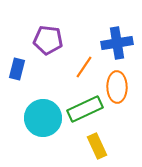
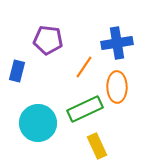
blue rectangle: moved 2 px down
cyan circle: moved 5 px left, 5 px down
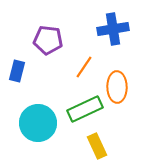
blue cross: moved 4 px left, 14 px up
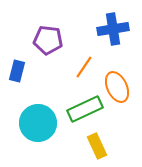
orange ellipse: rotated 24 degrees counterclockwise
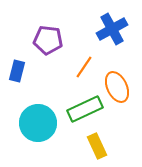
blue cross: moved 1 px left; rotated 20 degrees counterclockwise
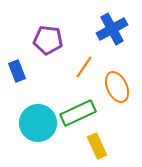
blue rectangle: rotated 35 degrees counterclockwise
green rectangle: moved 7 px left, 4 px down
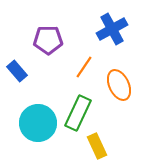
purple pentagon: rotated 8 degrees counterclockwise
blue rectangle: rotated 20 degrees counterclockwise
orange ellipse: moved 2 px right, 2 px up
green rectangle: rotated 40 degrees counterclockwise
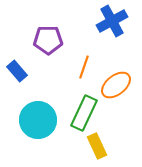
blue cross: moved 8 px up
orange line: rotated 15 degrees counterclockwise
orange ellipse: moved 3 px left; rotated 76 degrees clockwise
green rectangle: moved 6 px right
cyan circle: moved 3 px up
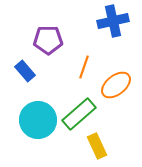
blue cross: moved 1 px right; rotated 16 degrees clockwise
blue rectangle: moved 8 px right
green rectangle: moved 5 px left, 1 px down; rotated 24 degrees clockwise
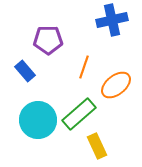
blue cross: moved 1 px left, 1 px up
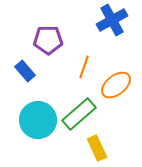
blue cross: rotated 16 degrees counterclockwise
yellow rectangle: moved 2 px down
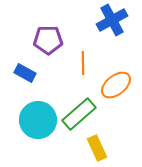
orange line: moved 1 px left, 4 px up; rotated 20 degrees counterclockwise
blue rectangle: moved 2 px down; rotated 20 degrees counterclockwise
